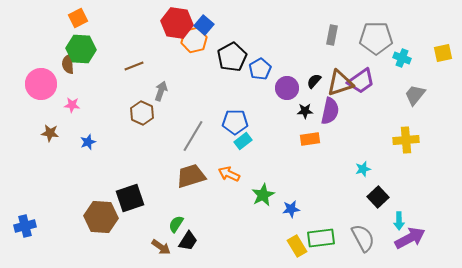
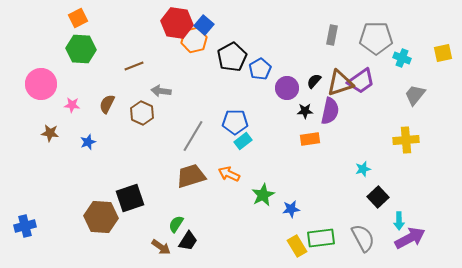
brown semicircle at (68, 64): moved 39 px right, 40 px down; rotated 30 degrees clockwise
gray arrow at (161, 91): rotated 102 degrees counterclockwise
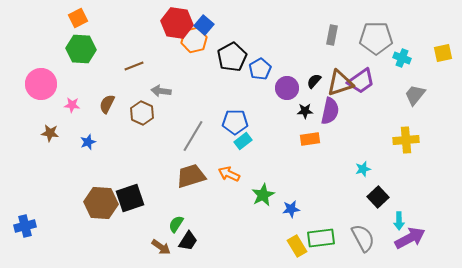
brown hexagon at (101, 217): moved 14 px up
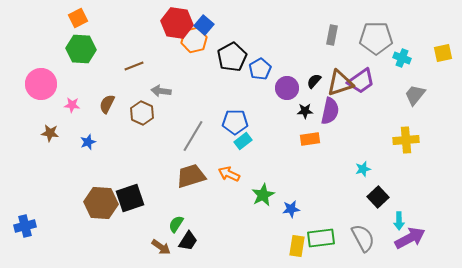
yellow rectangle at (297, 246): rotated 40 degrees clockwise
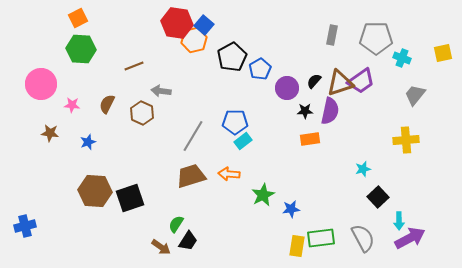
orange arrow at (229, 174): rotated 20 degrees counterclockwise
brown hexagon at (101, 203): moved 6 px left, 12 px up
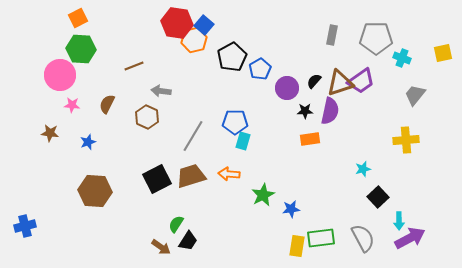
pink circle at (41, 84): moved 19 px right, 9 px up
brown hexagon at (142, 113): moved 5 px right, 4 px down
cyan rectangle at (243, 141): rotated 36 degrees counterclockwise
black square at (130, 198): moved 27 px right, 19 px up; rotated 8 degrees counterclockwise
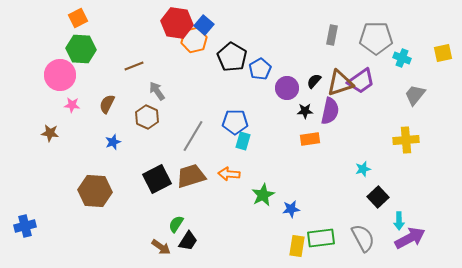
black pentagon at (232, 57): rotated 12 degrees counterclockwise
gray arrow at (161, 91): moved 4 px left; rotated 48 degrees clockwise
blue star at (88, 142): moved 25 px right
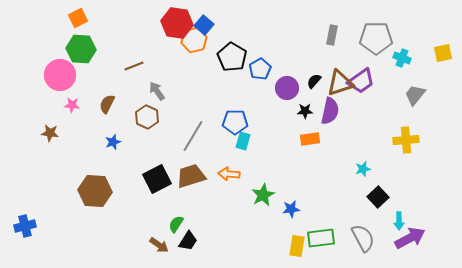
brown arrow at (161, 247): moved 2 px left, 2 px up
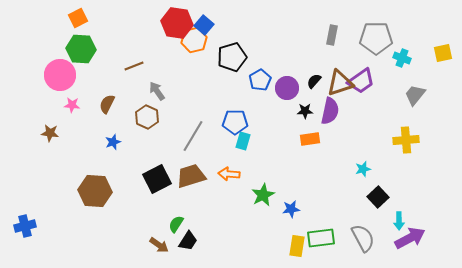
black pentagon at (232, 57): rotated 24 degrees clockwise
blue pentagon at (260, 69): moved 11 px down
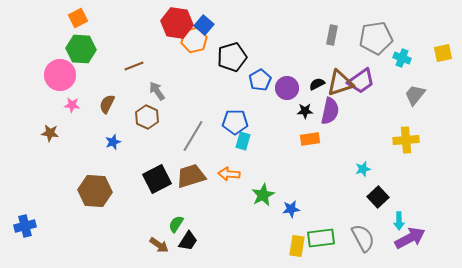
gray pentagon at (376, 38): rotated 8 degrees counterclockwise
black semicircle at (314, 81): moved 3 px right, 3 px down; rotated 21 degrees clockwise
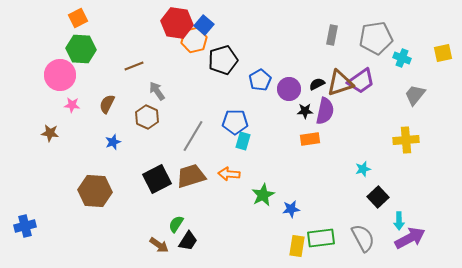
black pentagon at (232, 57): moved 9 px left, 3 px down
purple circle at (287, 88): moved 2 px right, 1 px down
purple semicircle at (330, 111): moved 5 px left
